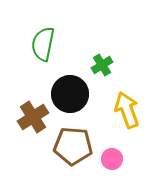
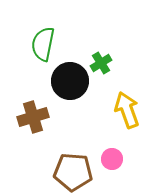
green cross: moved 1 px left, 2 px up
black circle: moved 13 px up
brown cross: rotated 16 degrees clockwise
brown pentagon: moved 26 px down
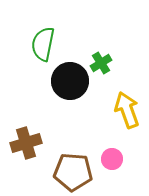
brown cross: moved 7 px left, 26 px down
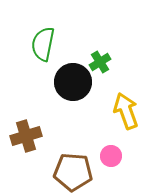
green cross: moved 1 px left, 1 px up
black circle: moved 3 px right, 1 px down
yellow arrow: moved 1 px left, 1 px down
brown cross: moved 7 px up
pink circle: moved 1 px left, 3 px up
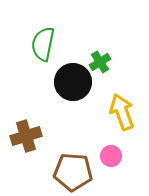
yellow arrow: moved 4 px left, 1 px down
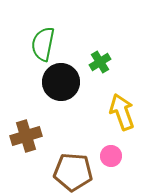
black circle: moved 12 px left
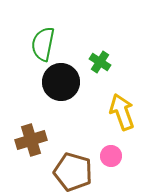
green cross: rotated 25 degrees counterclockwise
brown cross: moved 5 px right, 4 px down
brown pentagon: rotated 12 degrees clockwise
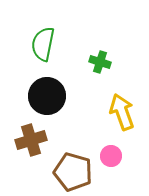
green cross: rotated 15 degrees counterclockwise
black circle: moved 14 px left, 14 px down
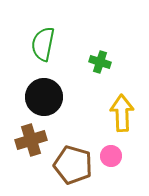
black circle: moved 3 px left, 1 px down
yellow arrow: moved 1 px down; rotated 18 degrees clockwise
brown pentagon: moved 7 px up
